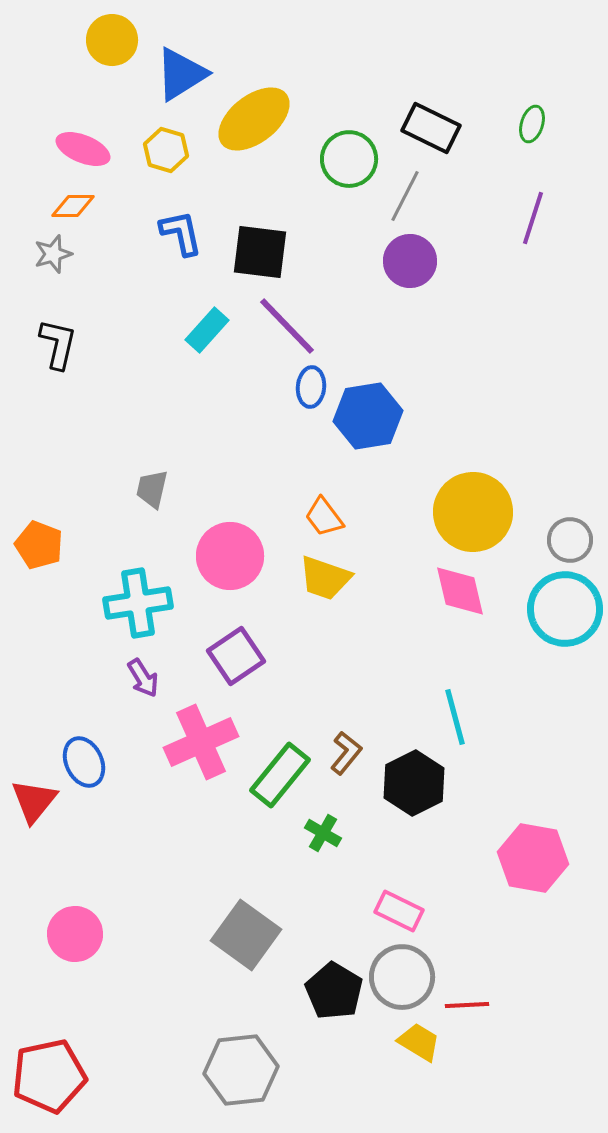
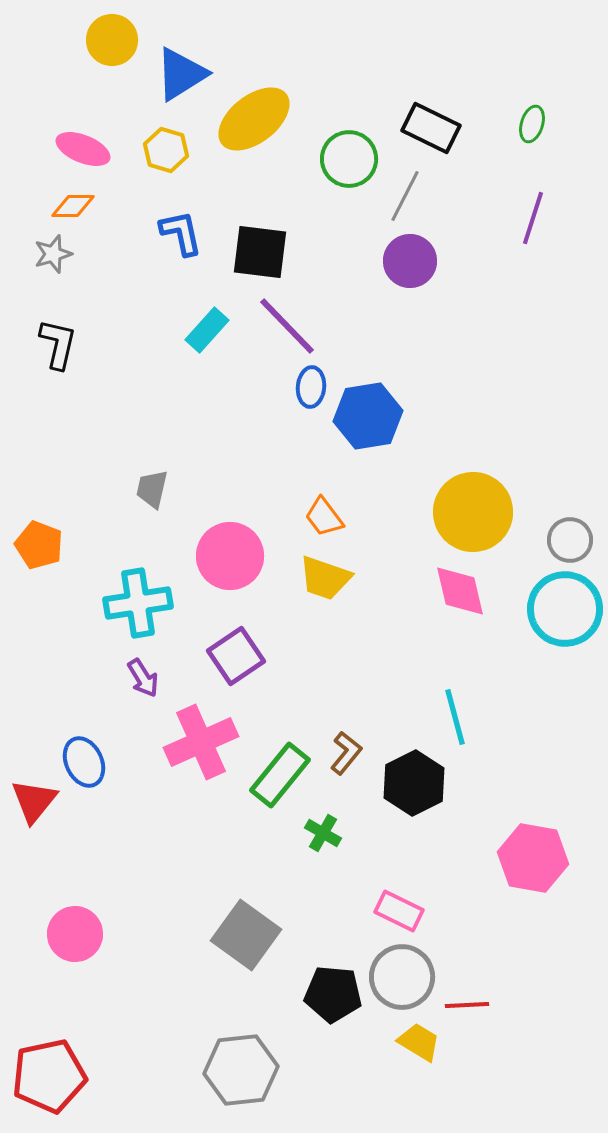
black pentagon at (334, 991): moved 1 px left, 3 px down; rotated 26 degrees counterclockwise
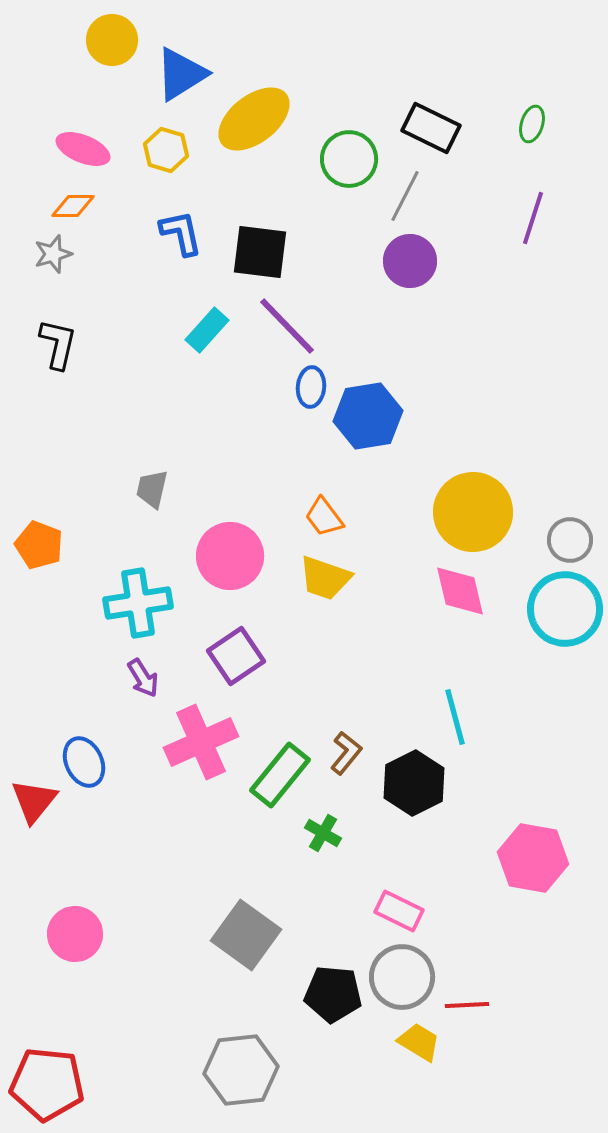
red pentagon at (49, 1076): moved 2 px left, 8 px down; rotated 18 degrees clockwise
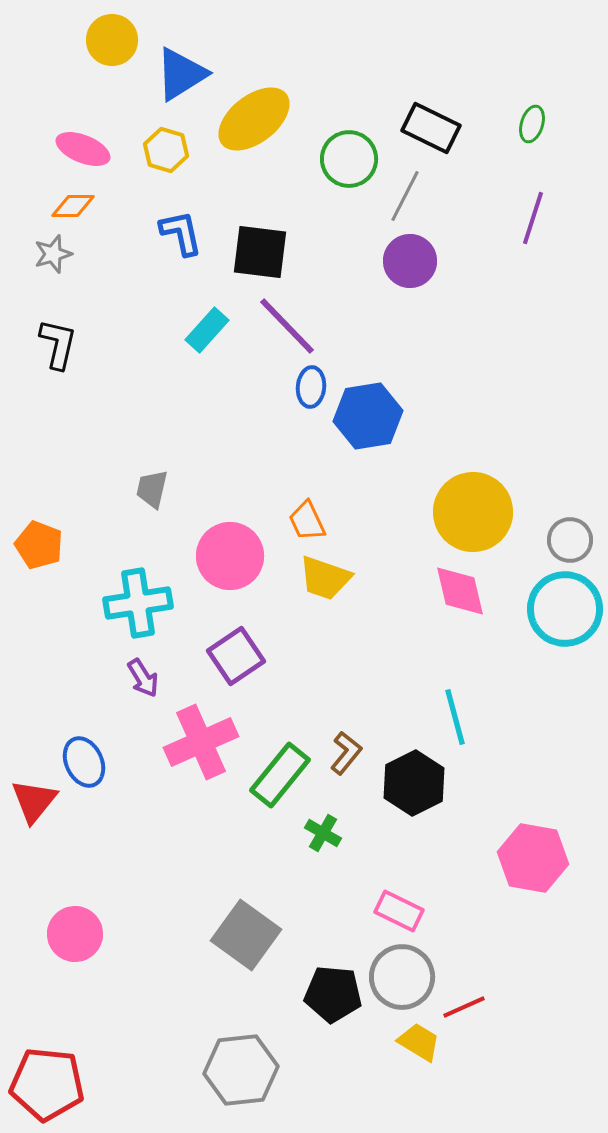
orange trapezoid at (324, 517): moved 17 px left, 4 px down; rotated 12 degrees clockwise
red line at (467, 1005): moved 3 px left, 2 px down; rotated 21 degrees counterclockwise
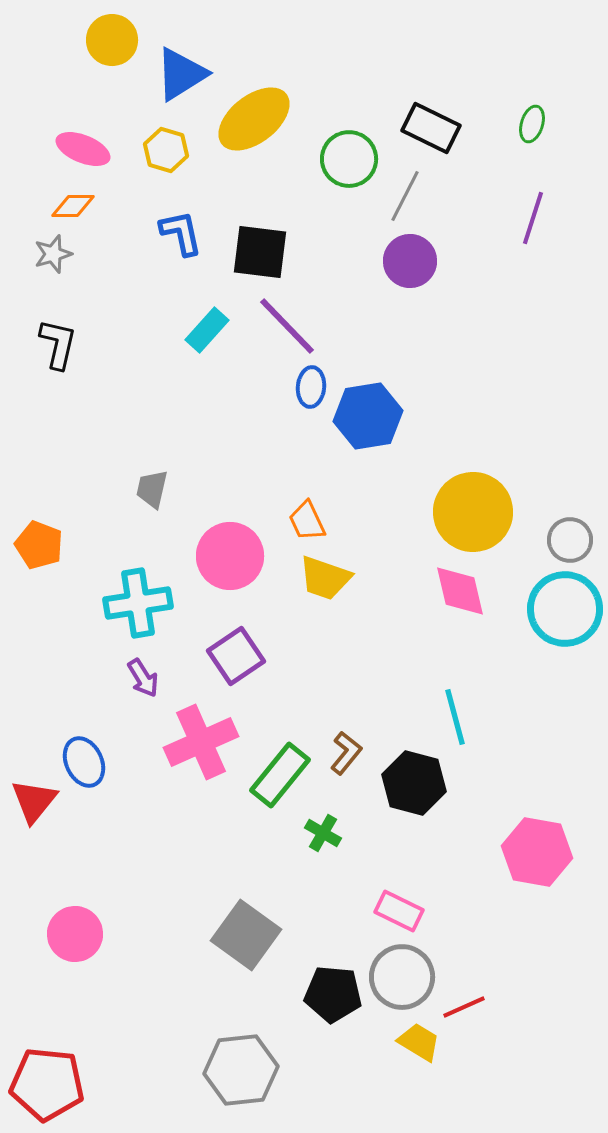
black hexagon at (414, 783): rotated 18 degrees counterclockwise
pink hexagon at (533, 858): moved 4 px right, 6 px up
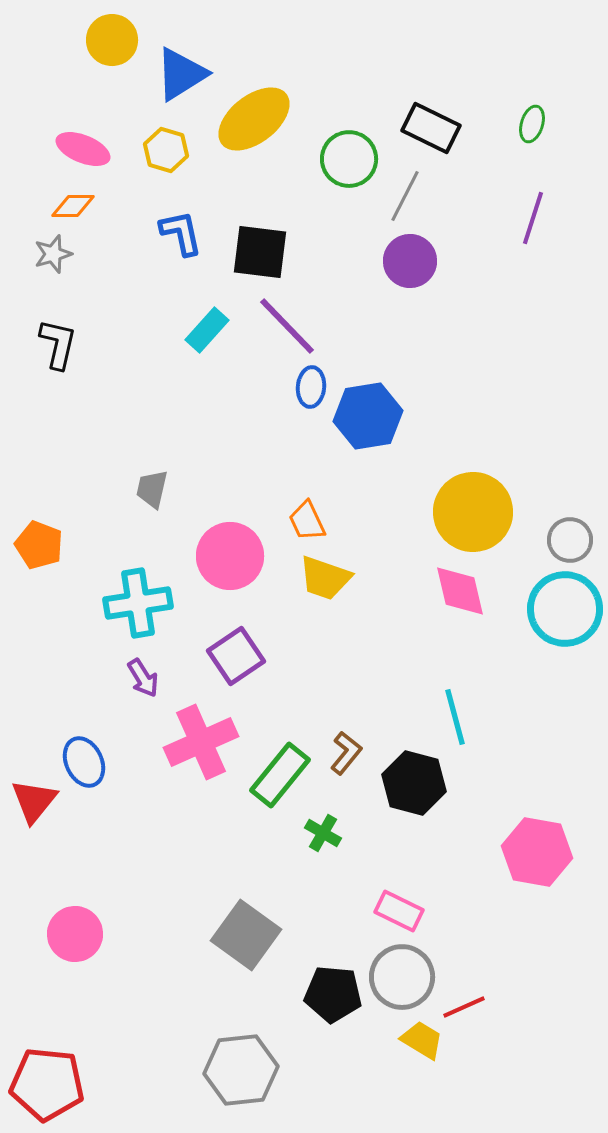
yellow trapezoid at (419, 1042): moved 3 px right, 2 px up
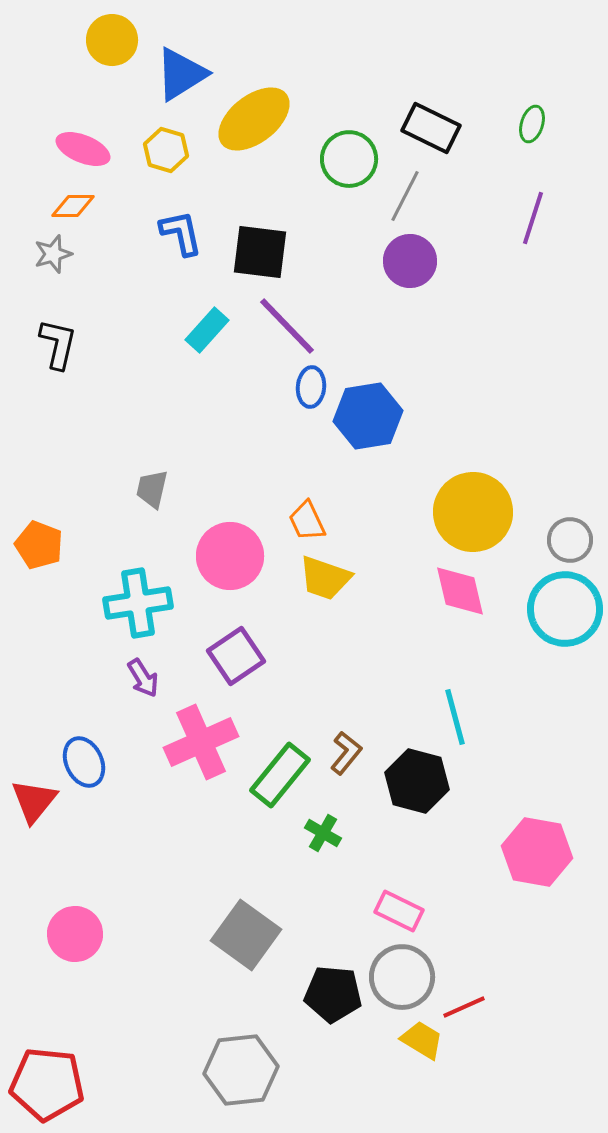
black hexagon at (414, 783): moved 3 px right, 2 px up
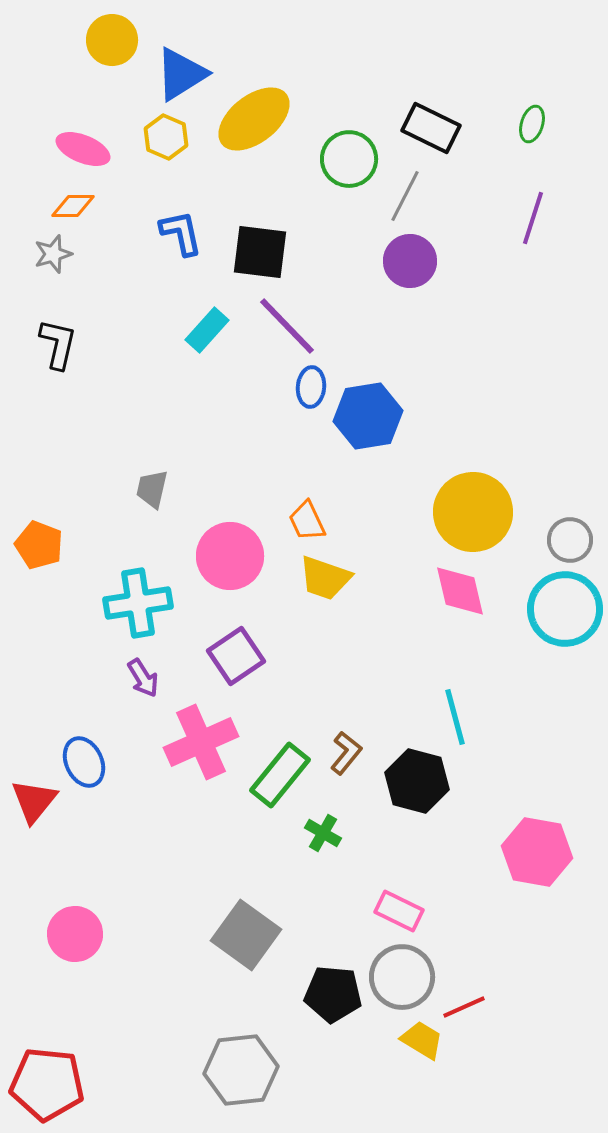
yellow hexagon at (166, 150): moved 13 px up; rotated 6 degrees clockwise
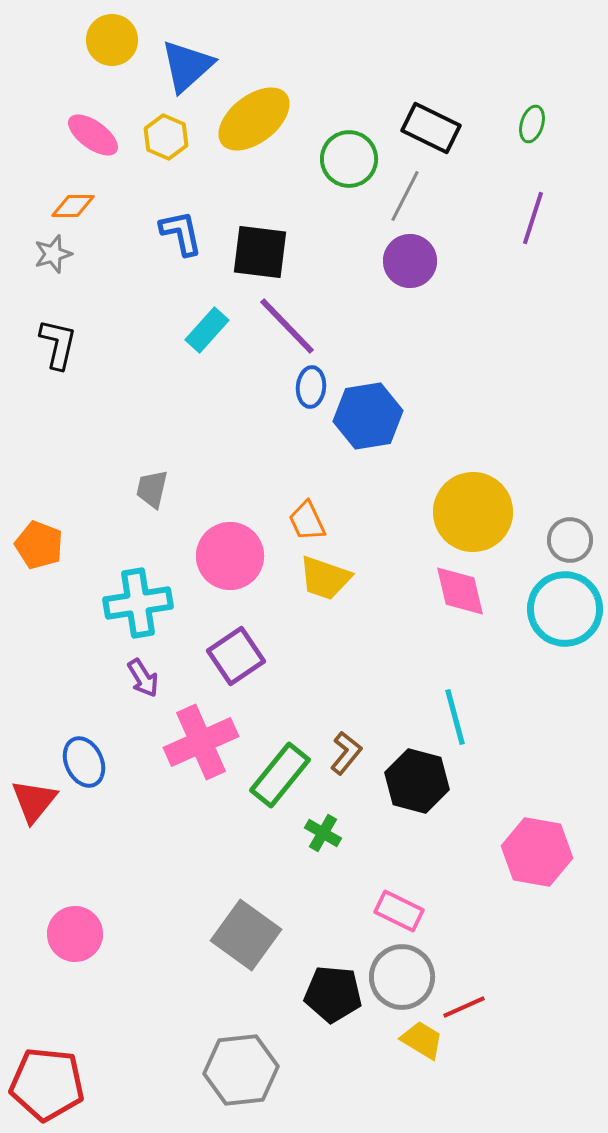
blue triangle at (181, 74): moved 6 px right, 8 px up; rotated 10 degrees counterclockwise
pink ellipse at (83, 149): moved 10 px right, 14 px up; rotated 14 degrees clockwise
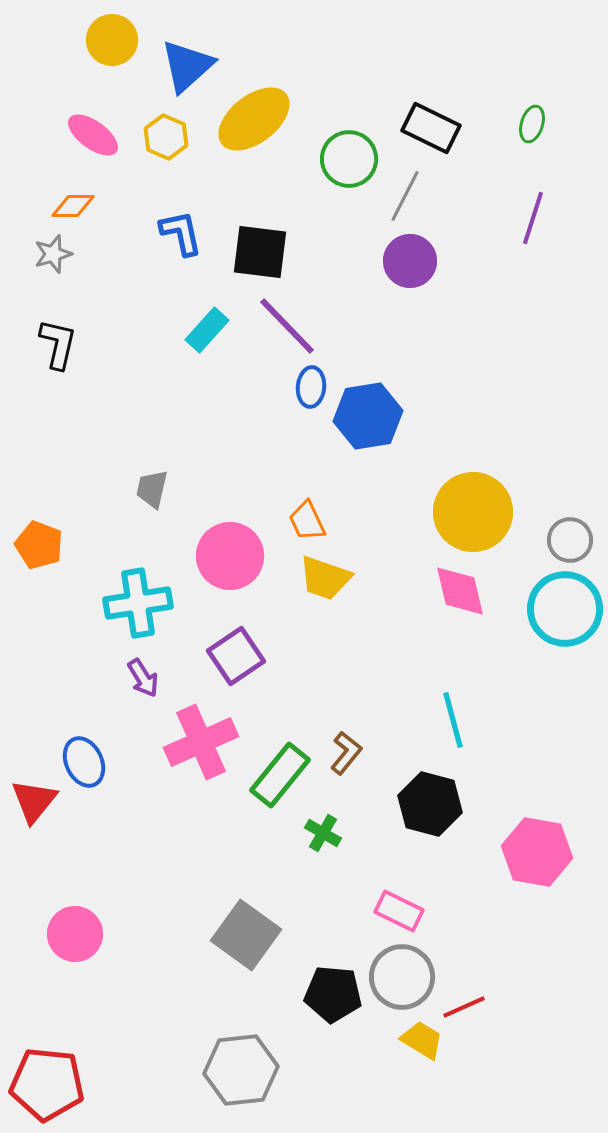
cyan line at (455, 717): moved 2 px left, 3 px down
black hexagon at (417, 781): moved 13 px right, 23 px down
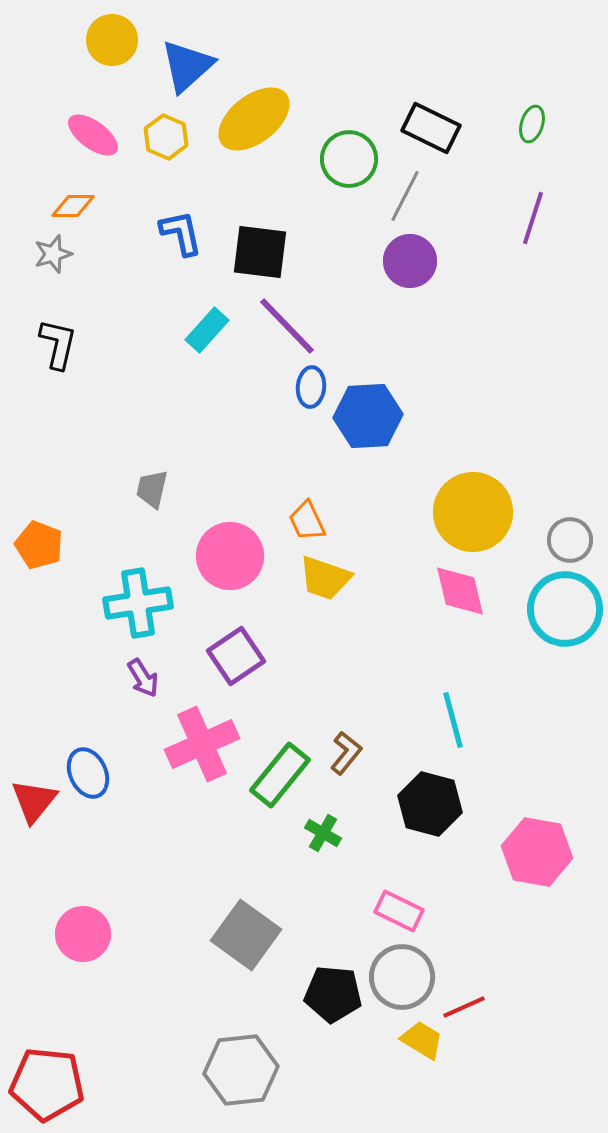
blue hexagon at (368, 416): rotated 6 degrees clockwise
pink cross at (201, 742): moved 1 px right, 2 px down
blue ellipse at (84, 762): moved 4 px right, 11 px down
pink circle at (75, 934): moved 8 px right
